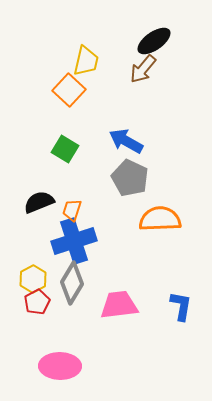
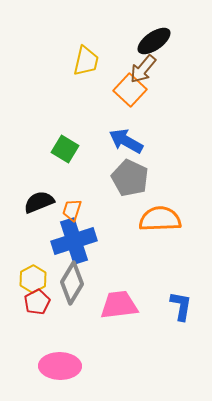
orange square: moved 61 px right
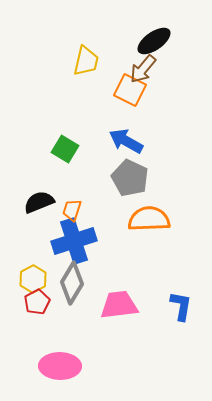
orange square: rotated 16 degrees counterclockwise
orange semicircle: moved 11 px left
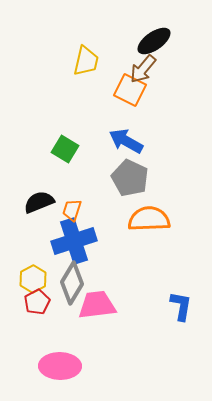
pink trapezoid: moved 22 px left
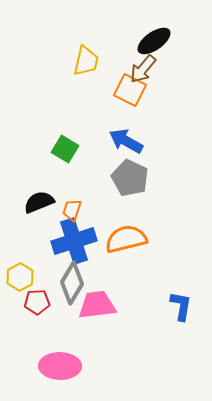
orange semicircle: moved 23 px left, 20 px down; rotated 12 degrees counterclockwise
yellow hexagon: moved 13 px left, 2 px up
red pentagon: rotated 25 degrees clockwise
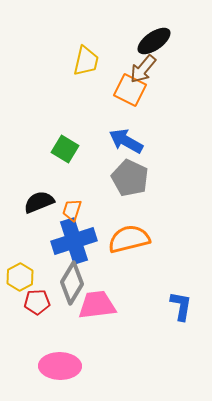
orange semicircle: moved 3 px right
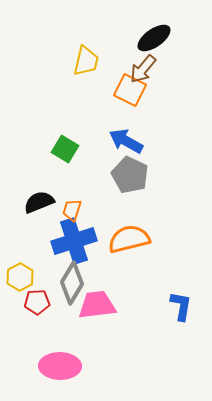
black ellipse: moved 3 px up
gray pentagon: moved 3 px up
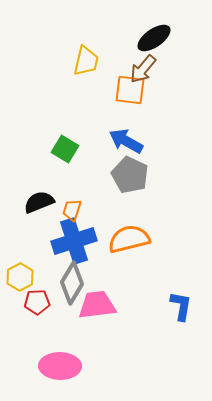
orange square: rotated 20 degrees counterclockwise
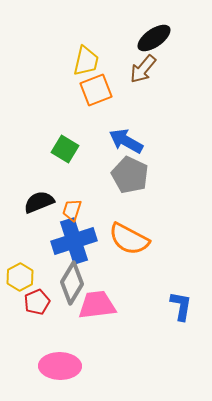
orange square: moved 34 px left; rotated 28 degrees counterclockwise
orange semicircle: rotated 138 degrees counterclockwise
red pentagon: rotated 20 degrees counterclockwise
